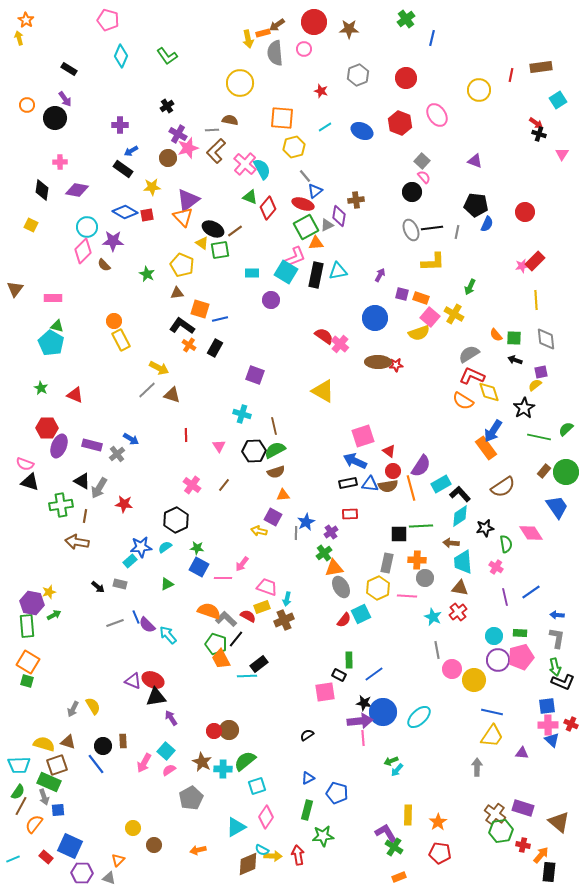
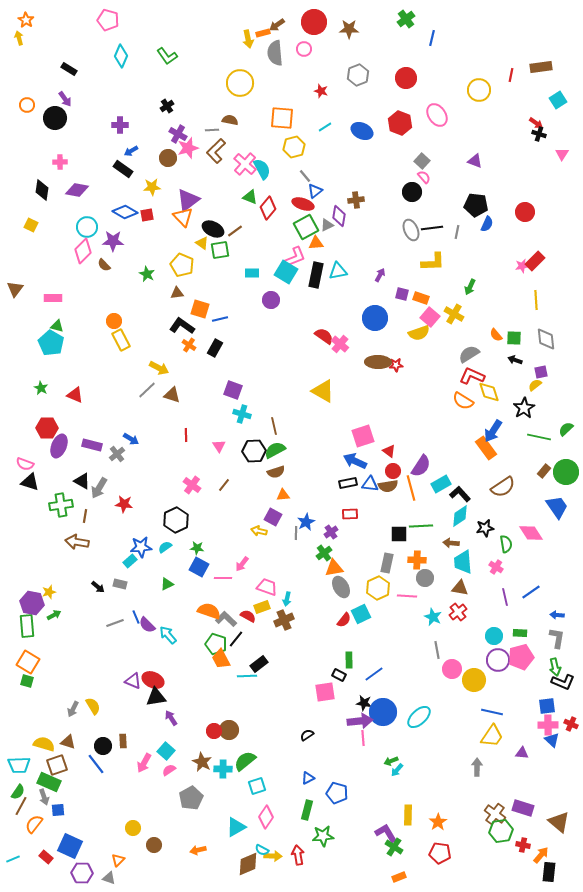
purple square at (255, 375): moved 22 px left, 15 px down
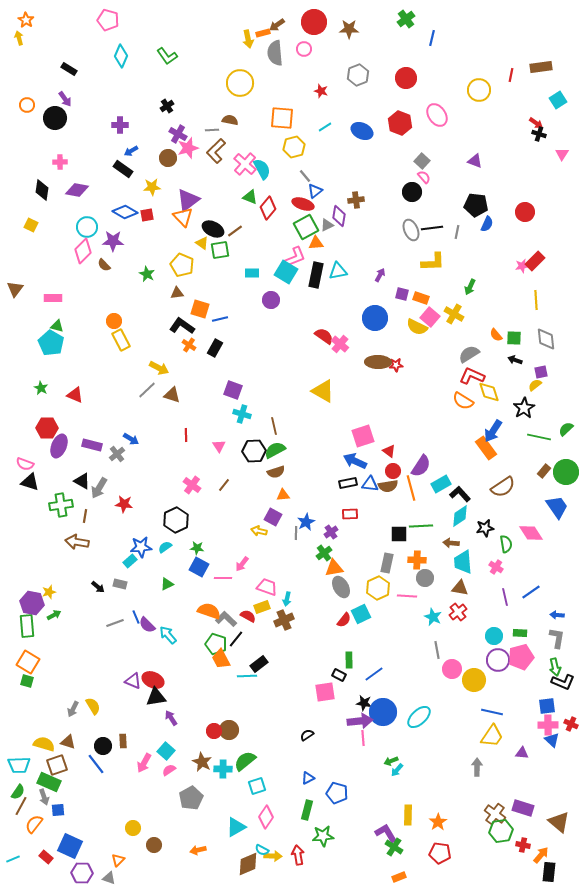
yellow semicircle at (419, 333): moved 2 px left, 6 px up; rotated 45 degrees clockwise
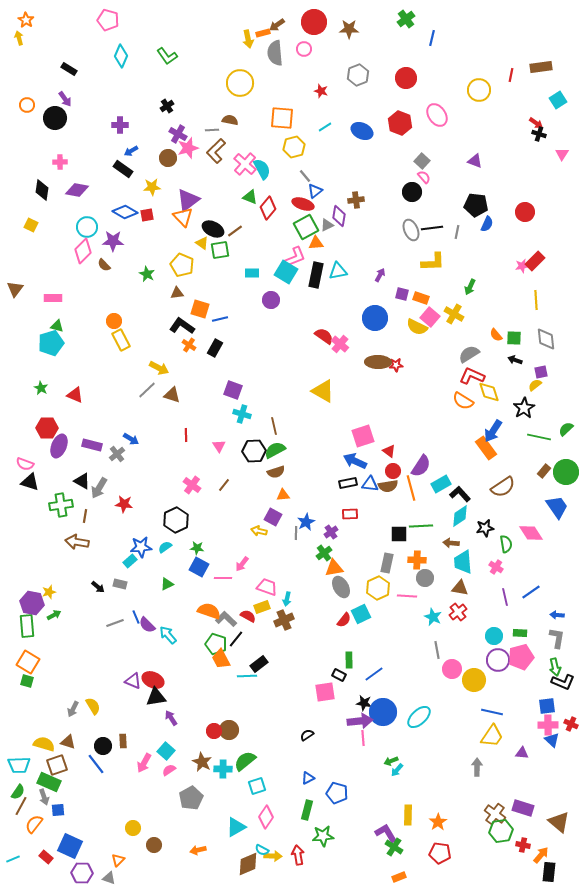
cyan pentagon at (51, 343): rotated 25 degrees clockwise
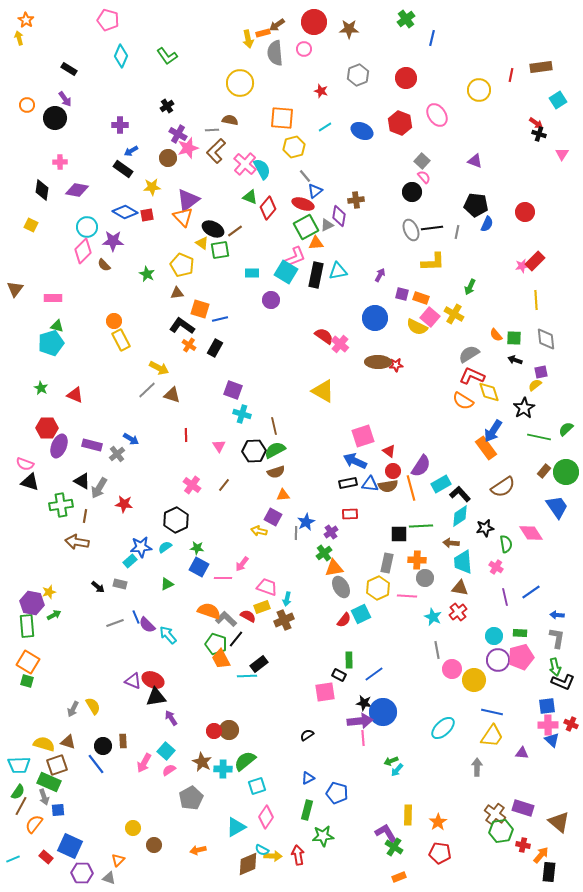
cyan ellipse at (419, 717): moved 24 px right, 11 px down
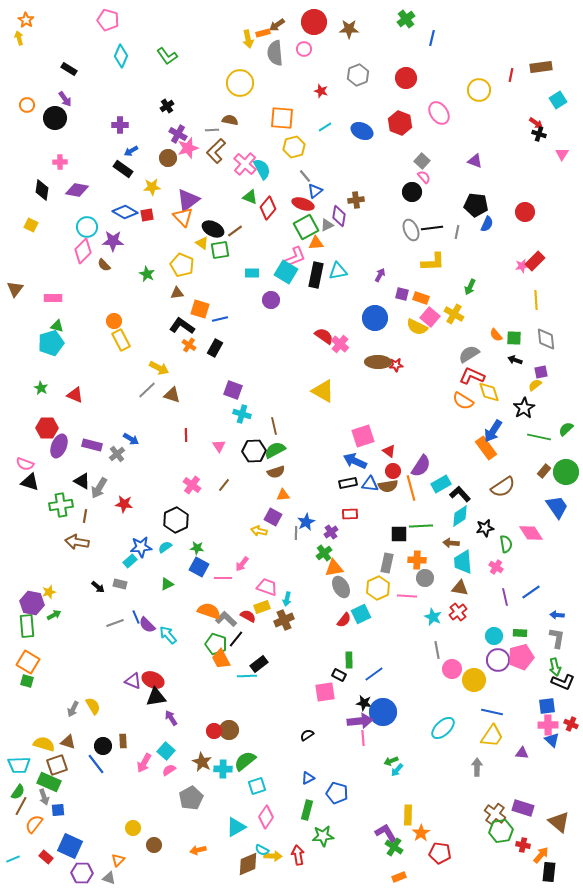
pink ellipse at (437, 115): moved 2 px right, 2 px up
orange star at (438, 822): moved 17 px left, 11 px down
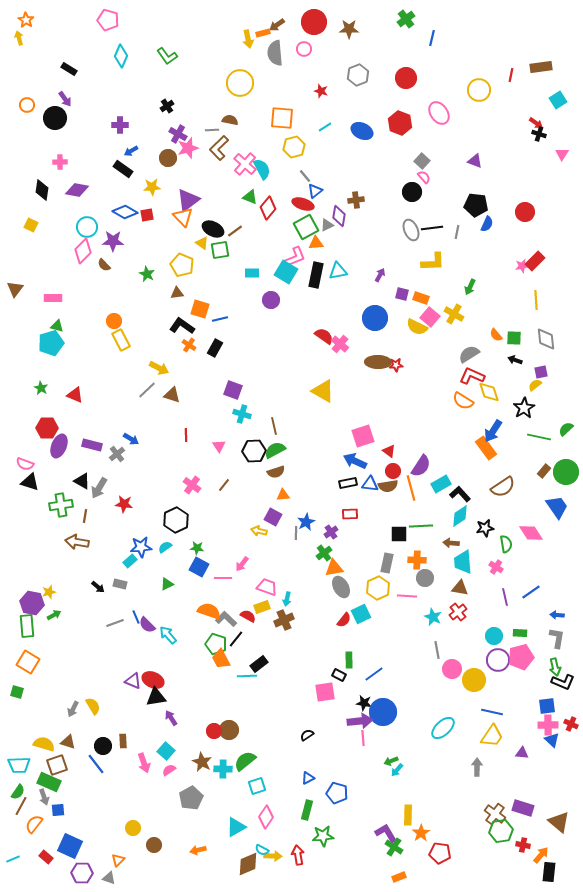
brown L-shape at (216, 151): moved 3 px right, 3 px up
green square at (27, 681): moved 10 px left, 11 px down
pink arrow at (144, 763): rotated 48 degrees counterclockwise
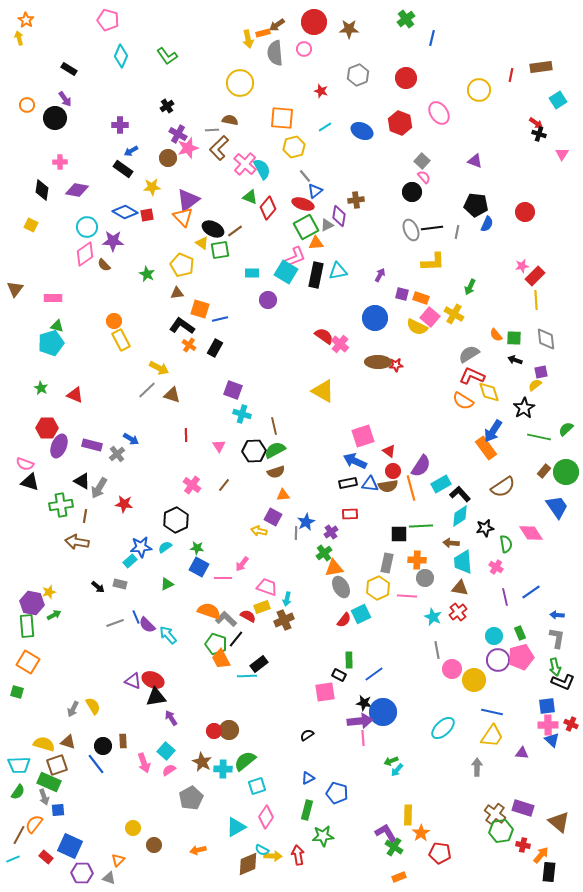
pink diamond at (83, 251): moved 2 px right, 3 px down; rotated 10 degrees clockwise
red rectangle at (535, 261): moved 15 px down
purple circle at (271, 300): moved 3 px left
green rectangle at (520, 633): rotated 64 degrees clockwise
brown line at (21, 806): moved 2 px left, 29 px down
